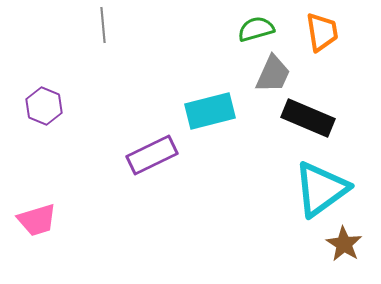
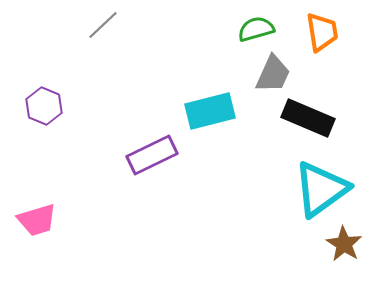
gray line: rotated 52 degrees clockwise
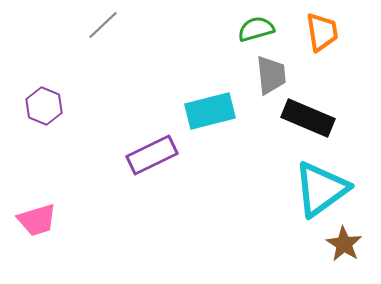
gray trapezoid: moved 2 px left, 1 px down; rotated 30 degrees counterclockwise
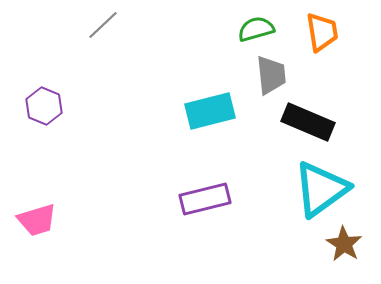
black rectangle: moved 4 px down
purple rectangle: moved 53 px right, 44 px down; rotated 12 degrees clockwise
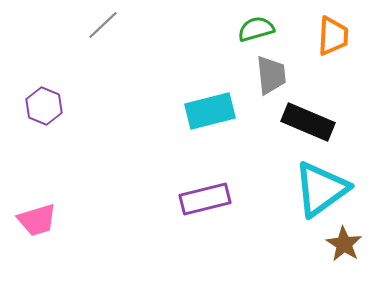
orange trapezoid: moved 11 px right, 4 px down; rotated 12 degrees clockwise
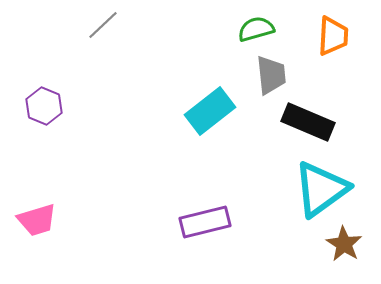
cyan rectangle: rotated 24 degrees counterclockwise
purple rectangle: moved 23 px down
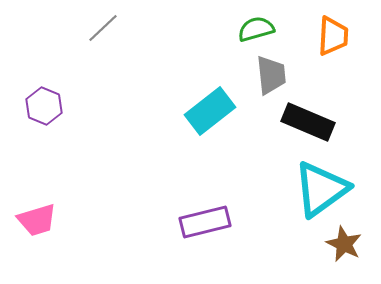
gray line: moved 3 px down
brown star: rotated 6 degrees counterclockwise
